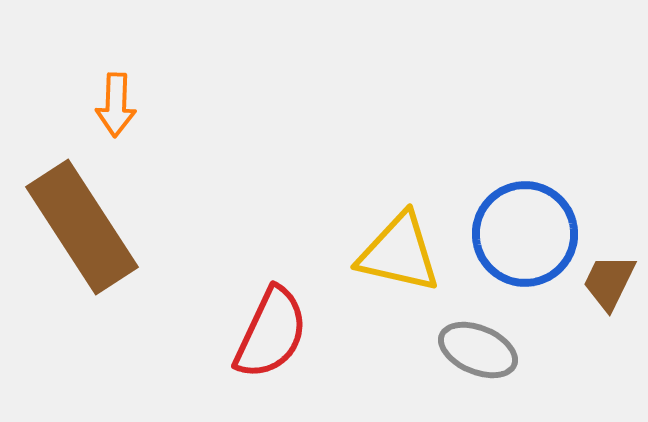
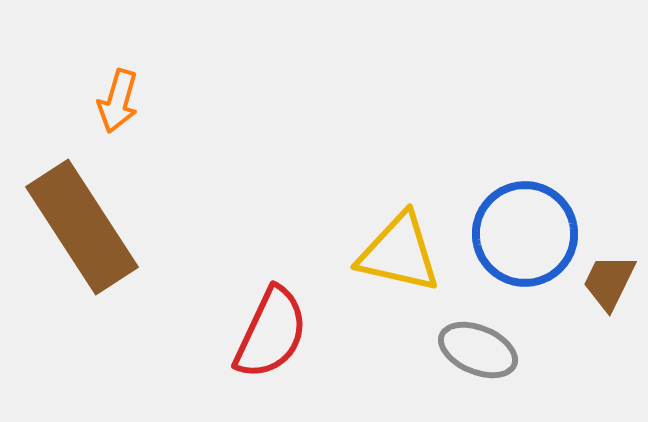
orange arrow: moved 2 px right, 4 px up; rotated 14 degrees clockwise
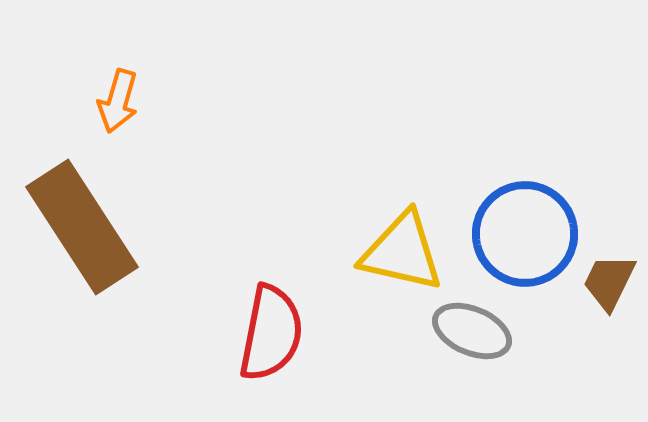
yellow triangle: moved 3 px right, 1 px up
red semicircle: rotated 14 degrees counterclockwise
gray ellipse: moved 6 px left, 19 px up
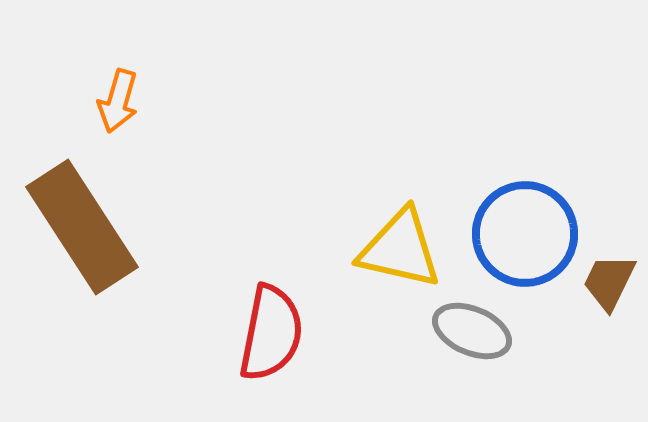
yellow triangle: moved 2 px left, 3 px up
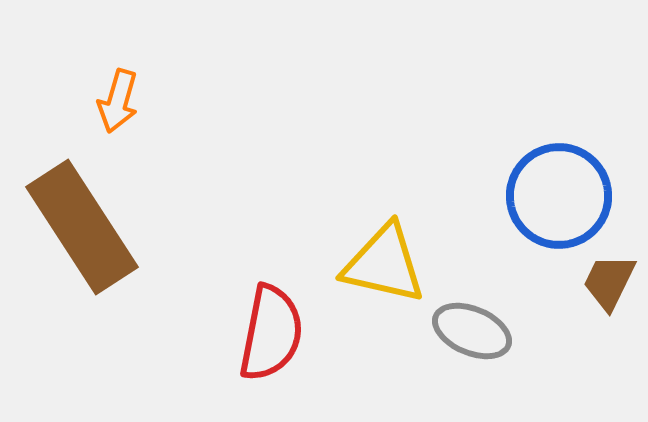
blue circle: moved 34 px right, 38 px up
yellow triangle: moved 16 px left, 15 px down
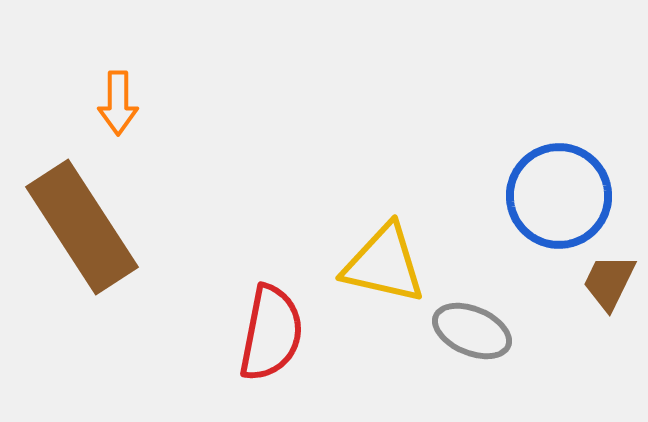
orange arrow: moved 2 px down; rotated 16 degrees counterclockwise
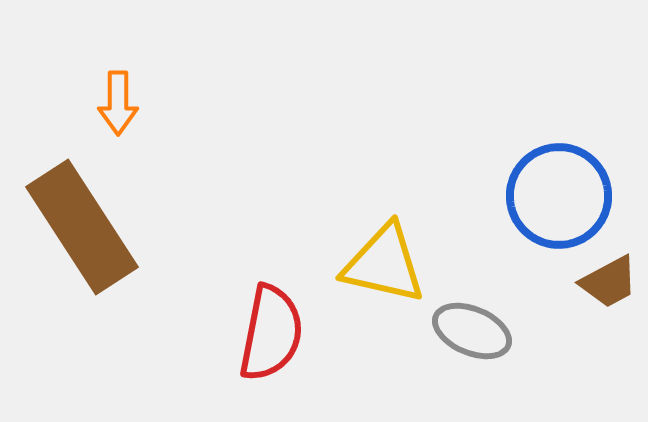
brown trapezoid: rotated 144 degrees counterclockwise
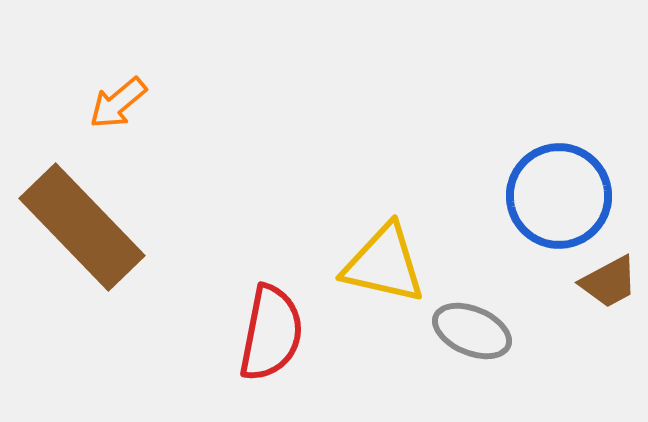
orange arrow: rotated 50 degrees clockwise
brown rectangle: rotated 11 degrees counterclockwise
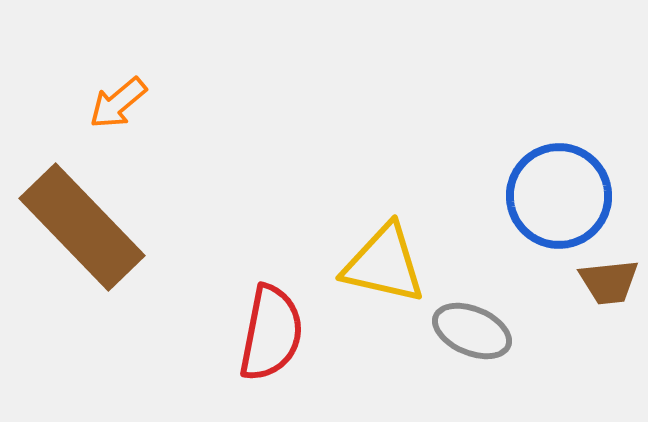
brown trapezoid: rotated 22 degrees clockwise
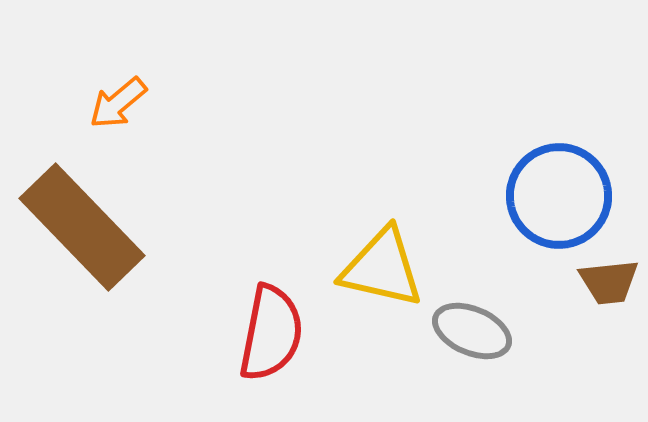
yellow triangle: moved 2 px left, 4 px down
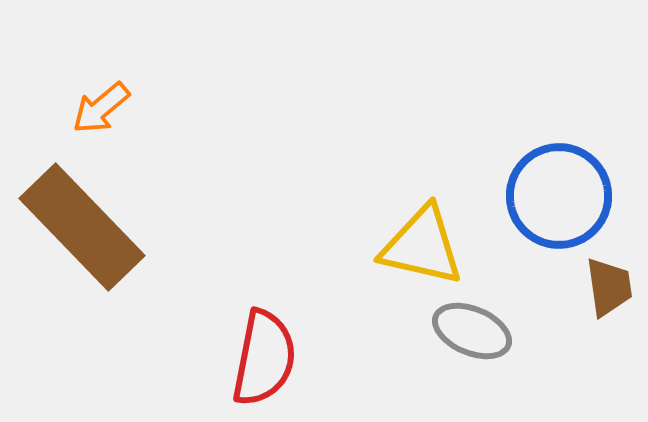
orange arrow: moved 17 px left, 5 px down
yellow triangle: moved 40 px right, 22 px up
brown trapezoid: moved 5 px down; rotated 92 degrees counterclockwise
red semicircle: moved 7 px left, 25 px down
